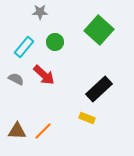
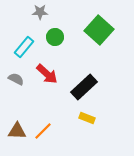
green circle: moved 5 px up
red arrow: moved 3 px right, 1 px up
black rectangle: moved 15 px left, 2 px up
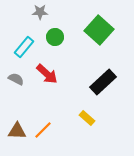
black rectangle: moved 19 px right, 5 px up
yellow rectangle: rotated 21 degrees clockwise
orange line: moved 1 px up
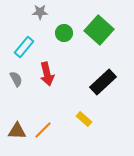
green circle: moved 9 px right, 4 px up
red arrow: rotated 35 degrees clockwise
gray semicircle: rotated 35 degrees clockwise
yellow rectangle: moved 3 px left, 1 px down
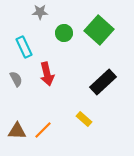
cyan rectangle: rotated 65 degrees counterclockwise
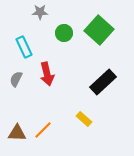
gray semicircle: rotated 126 degrees counterclockwise
brown triangle: moved 2 px down
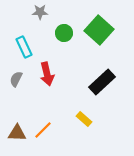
black rectangle: moved 1 px left
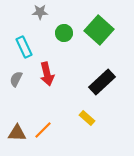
yellow rectangle: moved 3 px right, 1 px up
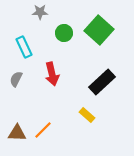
red arrow: moved 5 px right
yellow rectangle: moved 3 px up
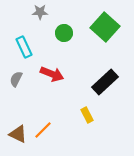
green square: moved 6 px right, 3 px up
red arrow: rotated 55 degrees counterclockwise
black rectangle: moved 3 px right
yellow rectangle: rotated 21 degrees clockwise
brown triangle: moved 1 px right, 1 px down; rotated 24 degrees clockwise
